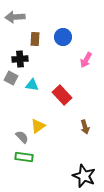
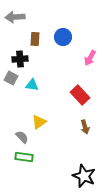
pink arrow: moved 4 px right, 2 px up
red rectangle: moved 18 px right
yellow triangle: moved 1 px right, 4 px up
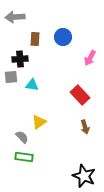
gray square: moved 1 px up; rotated 32 degrees counterclockwise
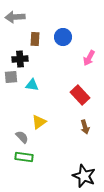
pink arrow: moved 1 px left
